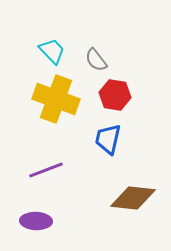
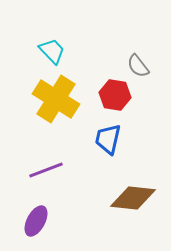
gray semicircle: moved 42 px right, 6 px down
yellow cross: rotated 12 degrees clockwise
purple ellipse: rotated 64 degrees counterclockwise
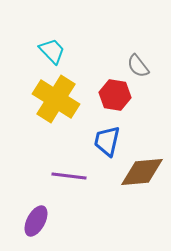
blue trapezoid: moved 1 px left, 2 px down
purple line: moved 23 px right, 6 px down; rotated 28 degrees clockwise
brown diamond: moved 9 px right, 26 px up; rotated 12 degrees counterclockwise
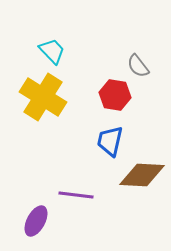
yellow cross: moved 13 px left, 2 px up
blue trapezoid: moved 3 px right
brown diamond: moved 3 px down; rotated 9 degrees clockwise
purple line: moved 7 px right, 19 px down
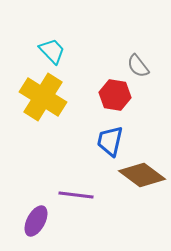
brown diamond: rotated 33 degrees clockwise
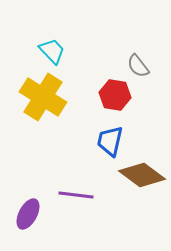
purple ellipse: moved 8 px left, 7 px up
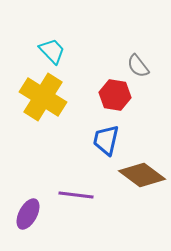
blue trapezoid: moved 4 px left, 1 px up
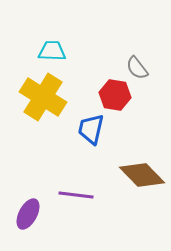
cyan trapezoid: rotated 44 degrees counterclockwise
gray semicircle: moved 1 px left, 2 px down
blue trapezoid: moved 15 px left, 11 px up
brown diamond: rotated 9 degrees clockwise
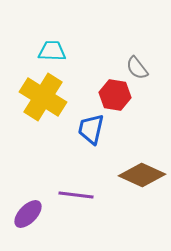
brown diamond: rotated 21 degrees counterclockwise
purple ellipse: rotated 16 degrees clockwise
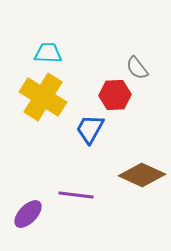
cyan trapezoid: moved 4 px left, 2 px down
red hexagon: rotated 12 degrees counterclockwise
blue trapezoid: moved 1 px left; rotated 16 degrees clockwise
